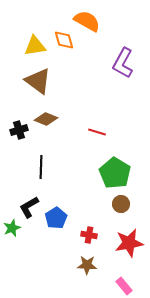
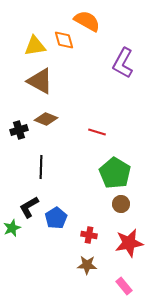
brown triangle: moved 2 px right; rotated 8 degrees counterclockwise
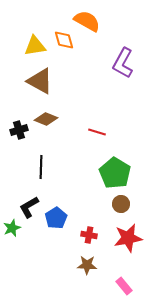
red star: moved 1 px left, 5 px up
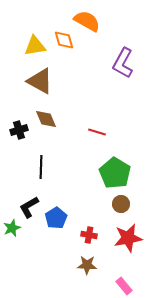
brown diamond: rotated 45 degrees clockwise
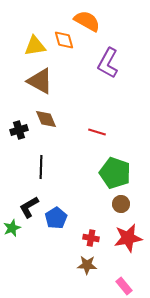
purple L-shape: moved 15 px left
green pentagon: rotated 12 degrees counterclockwise
red cross: moved 2 px right, 3 px down
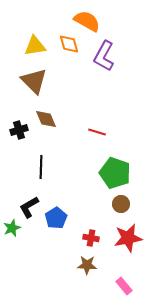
orange diamond: moved 5 px right, 4 px down
purple L-shape: moved 4 px left, 7 px up
brown triangle: moved 6 px left; rotated 16 degrees clockwise
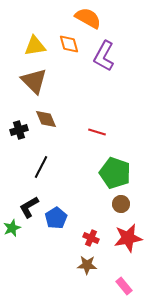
orange semicircle: moved 1 px right, 3 px up
black line: rotated 25 degrees clockwise
red cross: rotated 14 degrees clockwise
